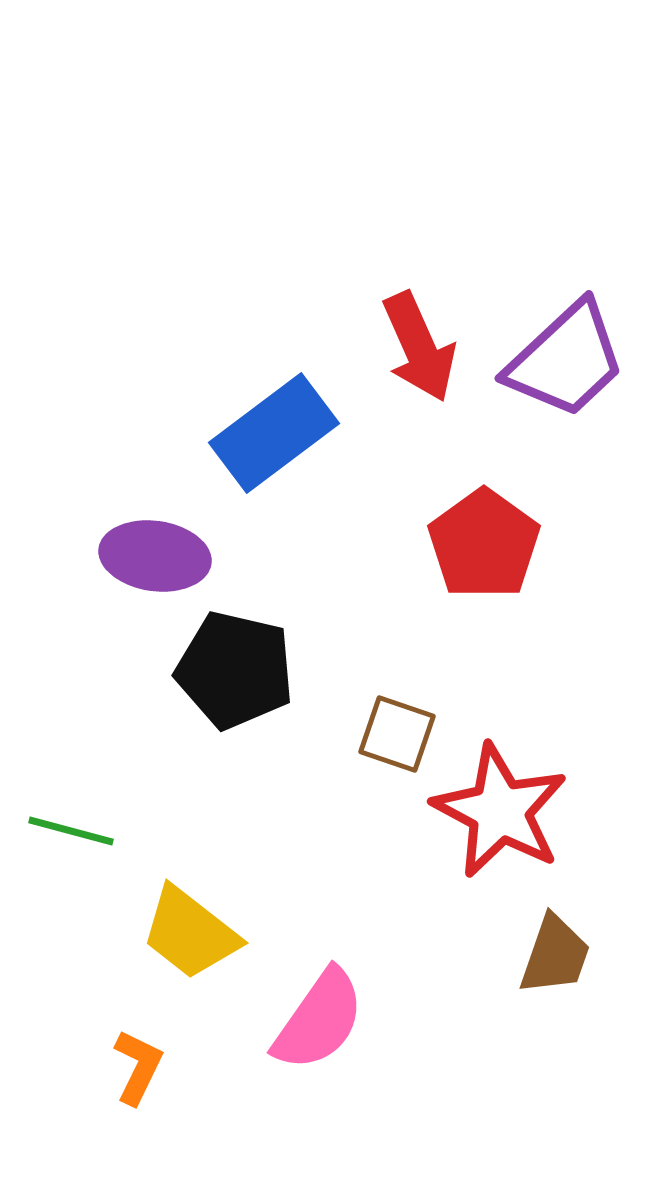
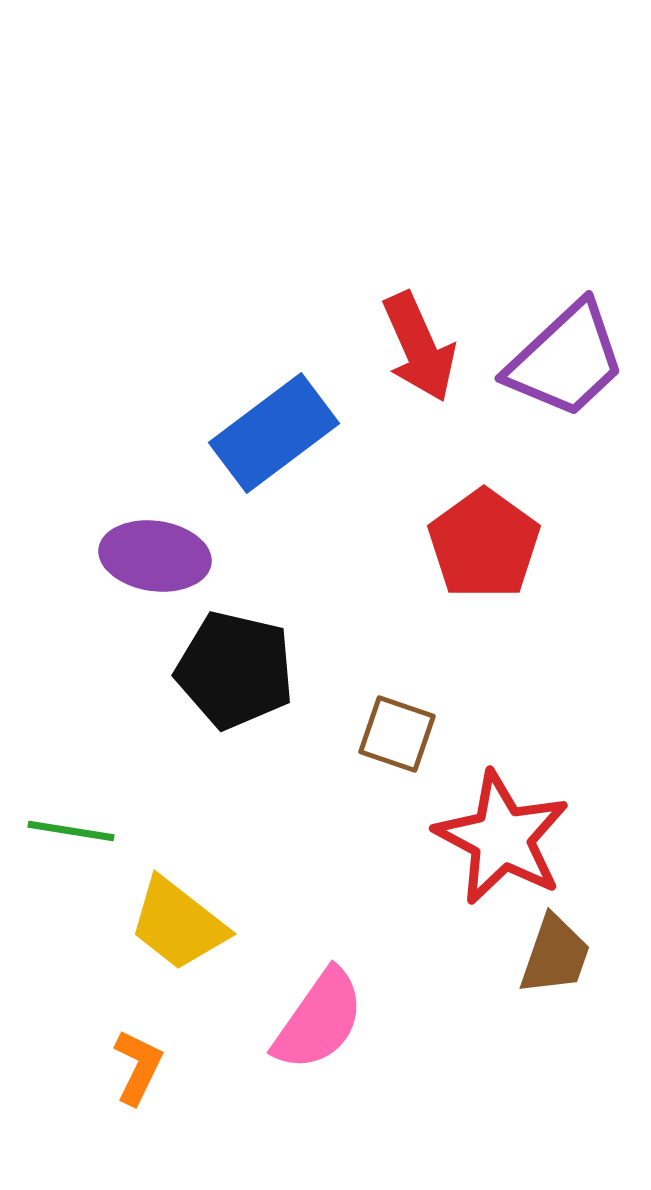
red star: moved 2 px right, 27 px down
green line: rotated 6 degrees counterclockwise
yellow trapezoid: moved 12 px left, 9 px up
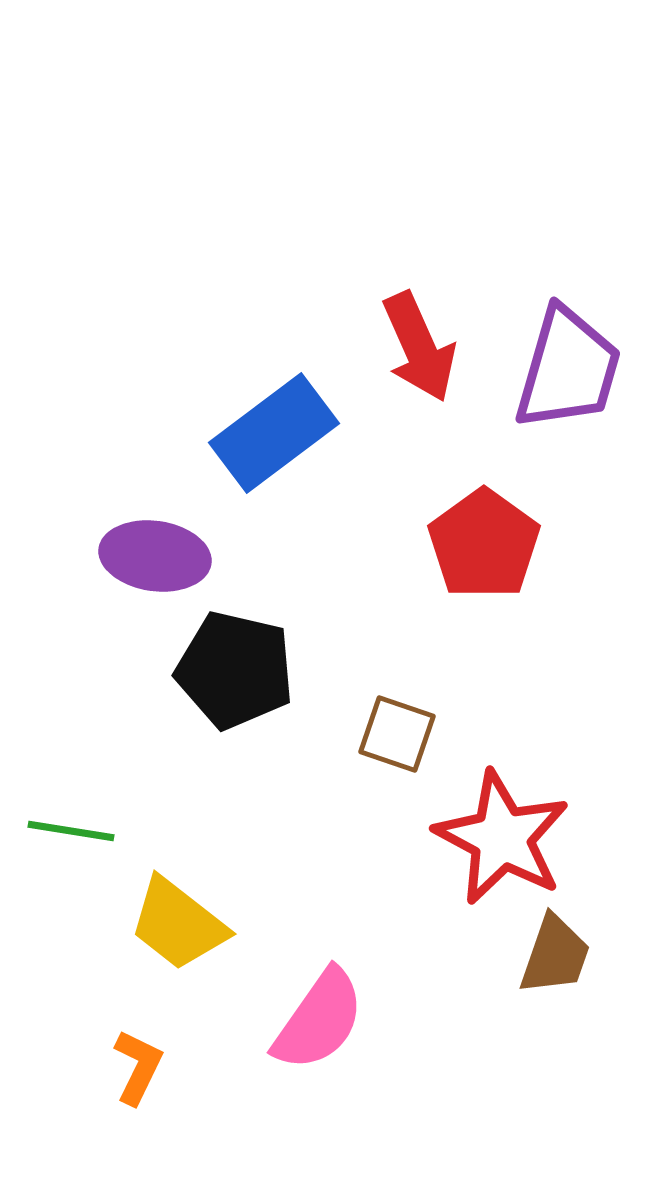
purple trapezoid: moved 2 px right, 9 px down; rotated 31 degrees counterclockwise
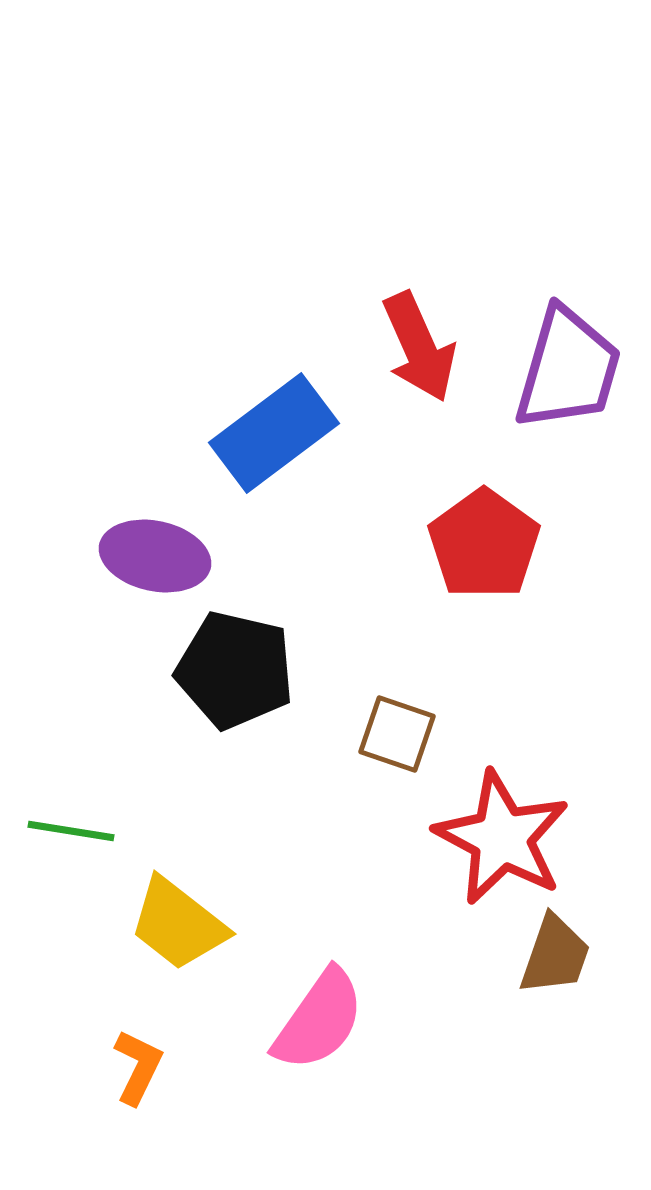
purple ellipse: rotated 4 degrees clockwise
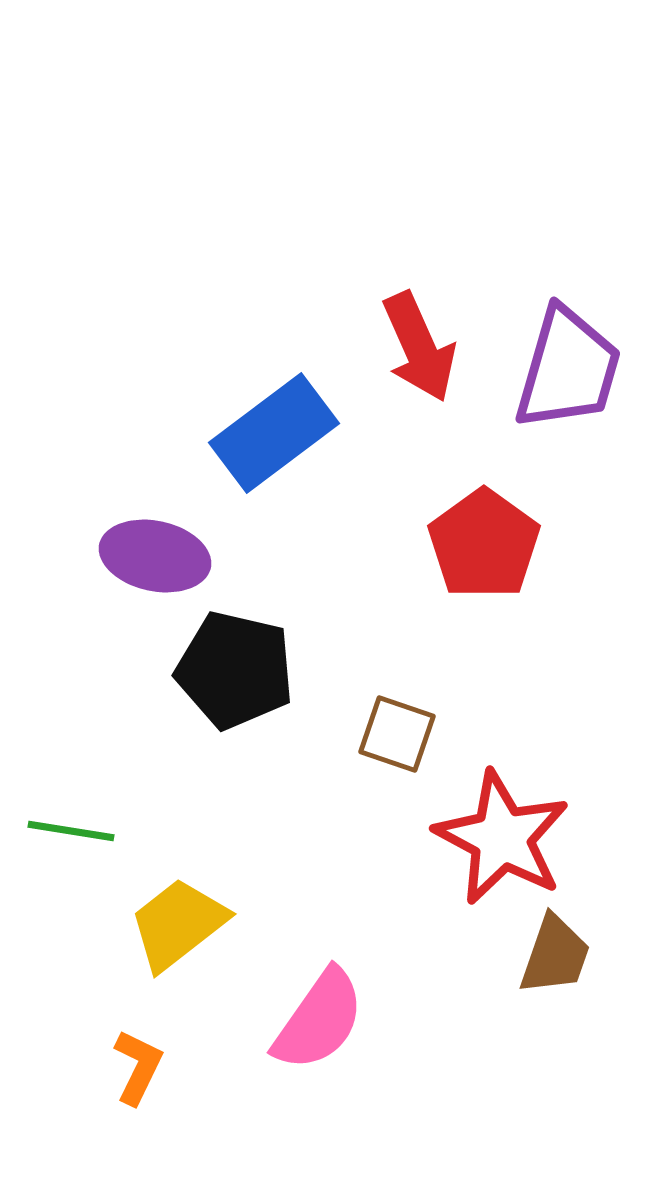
yellow trapezoid: rotated 104 degrees clockwise
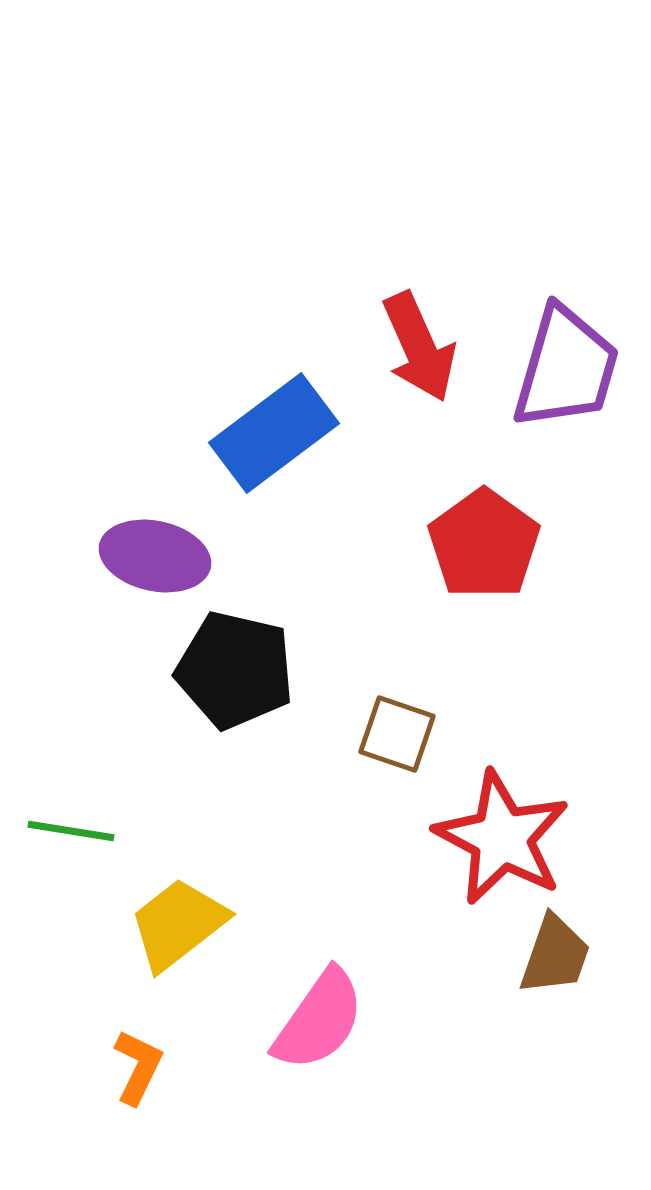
purple trapezoid: moved 2 px left, 1 px up
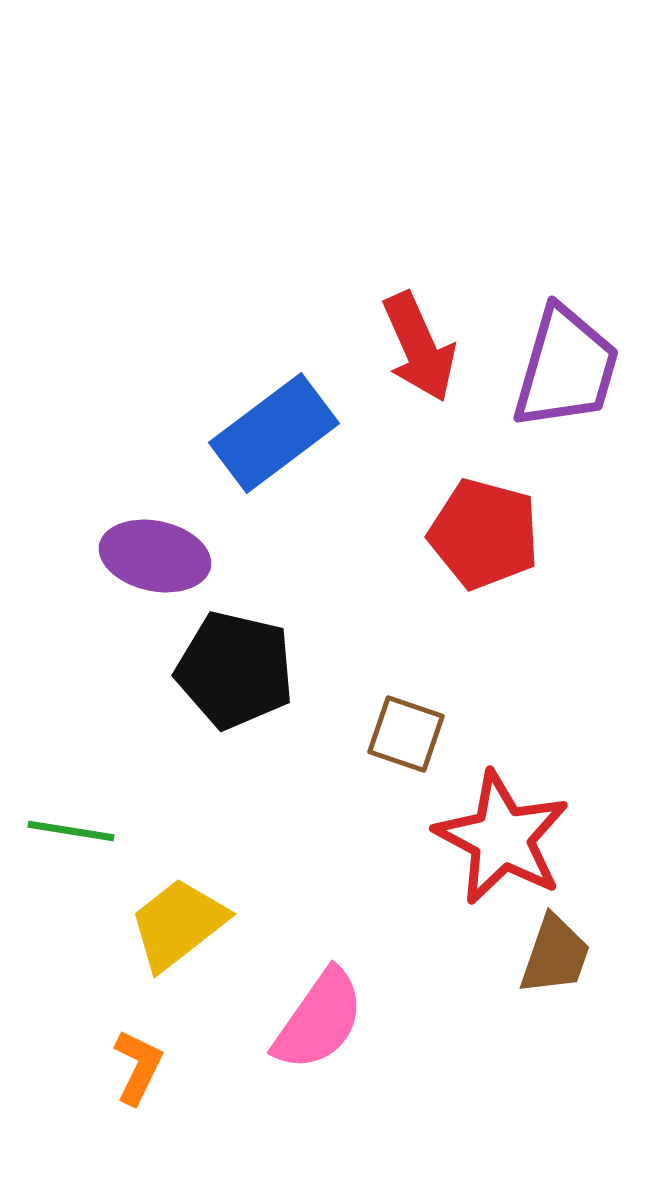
red pentagon: moved 10 px up; rotated 21 degrees counterclockwise
brown square: moved 9 px right
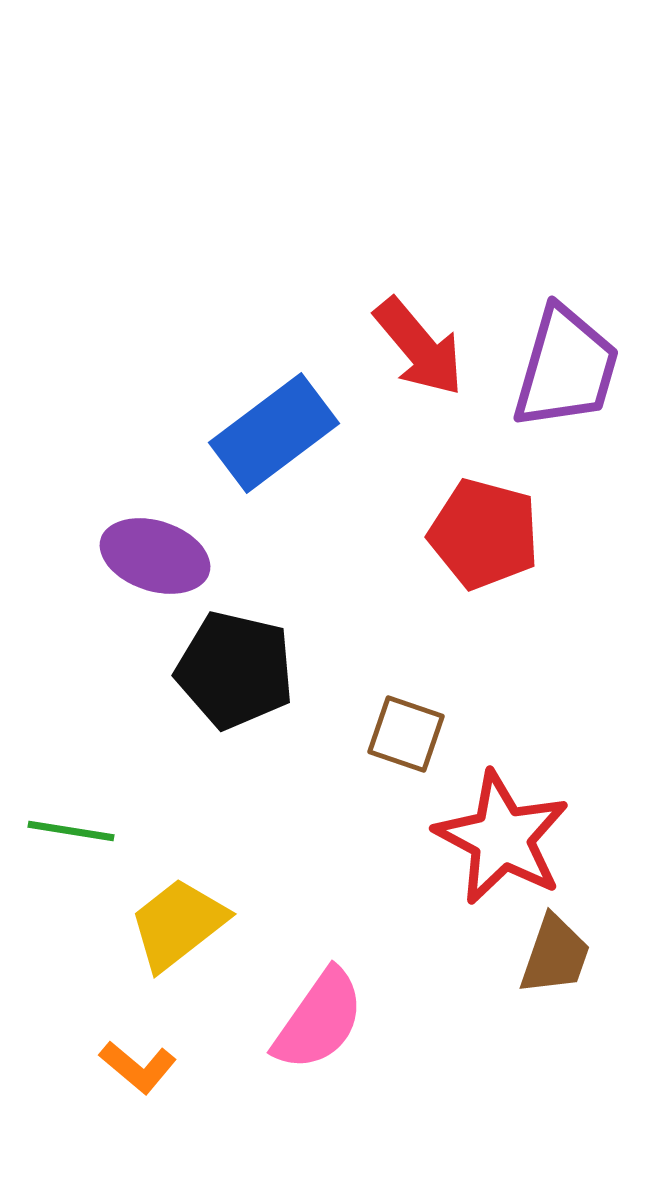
red arrow: rotated 16 degrees counterclockwise
purple ellipse: rotated 6 degrees clockwise
orange L-shape: rotated 104 degrees clockwise
